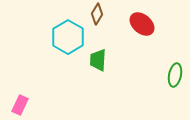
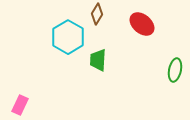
green ellipse: moved 5 px up
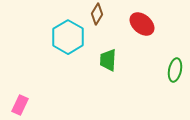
green trapezoid: moved 10 px right
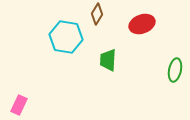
red ellipse: rotated 60 degrees counterclockwise
cyan hexagon: moved 2 px left; rotated 20 degrees counterclockwise
pink rectangle: moved 1 px left
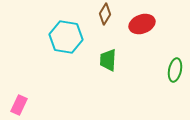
brown diamond: moved 8 px right
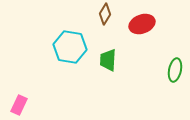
cyan hexagon: moved 4 px right, 10 px down
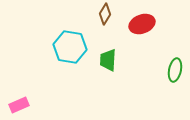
pink rectangle: rotated 42 degrees clockwise
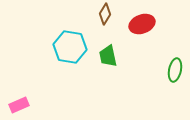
green trapezoid: moved 4 px up; rotated 15 degrees counterclockwise
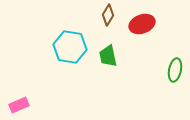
brown diamond: moved 3 px right, 1 px down
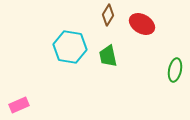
red ellipse: rotated 50 degrees clockwise
